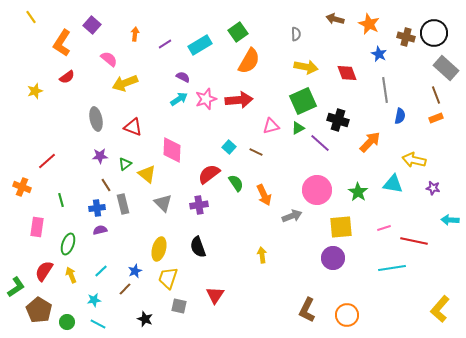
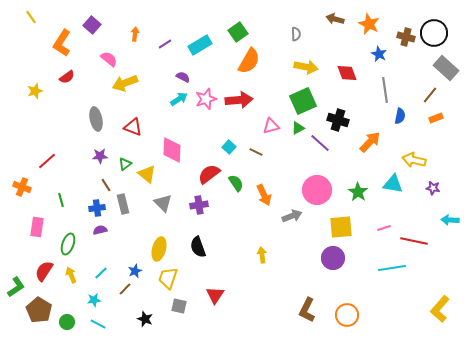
brown line at (436, 95): moved 6 px left; rotated 60 degrees clockwise
cyan line at (101, 271): moved 2 px down
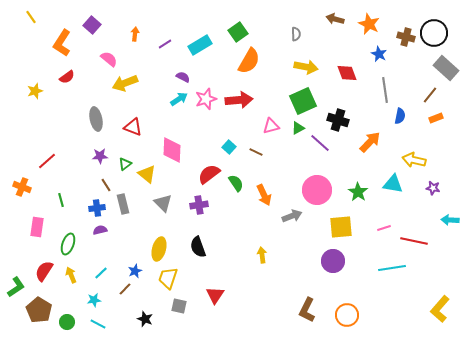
purple circle at (333, 258): moved 3 px down
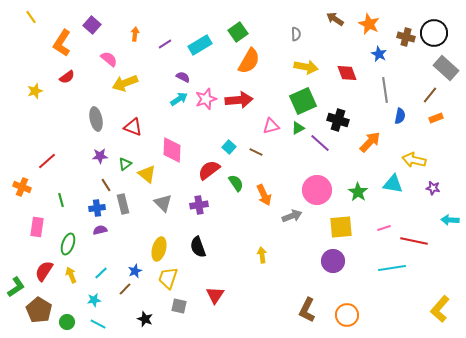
brown arrow at (335, 19): rotated 18 degrees clockwise
red semicircle at (209, 174): moved 4 px up
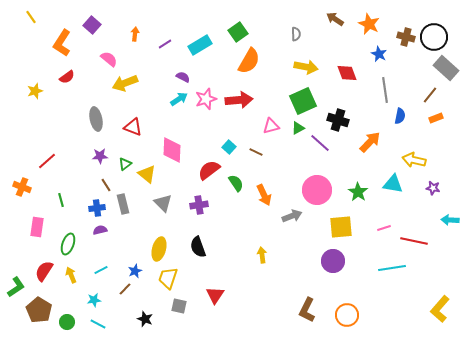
black circle at (434, 33): moved 4 px down
cyan line at (101, 273): moved 3 px up; rotated 16 degrees clockwise
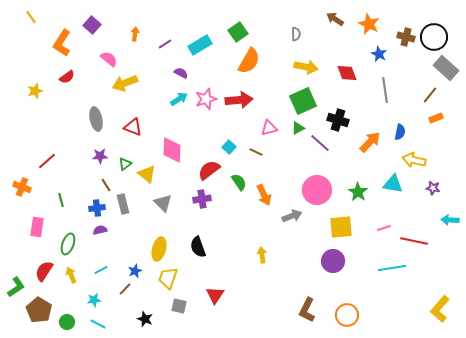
purple semicircle at (183, 77): moved 2 px left, 4 px up
blue semicircle at (400, 116): moved 16 px down
pink triangle at (271, 126): moved 2 px left, 2 px down
green semicircle at (236, 183): moved 3 px right, 1 px up
purple cross at (199, 205): moved 3 px right, 6 px up
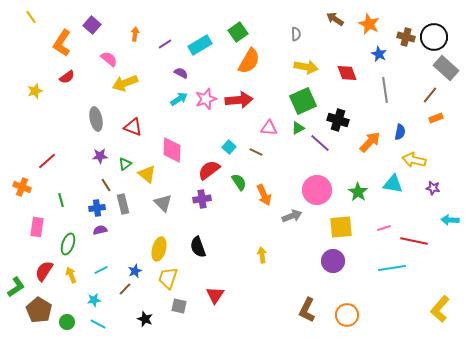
pink triangle at (269, 128): rotated 18 degrees clockwise
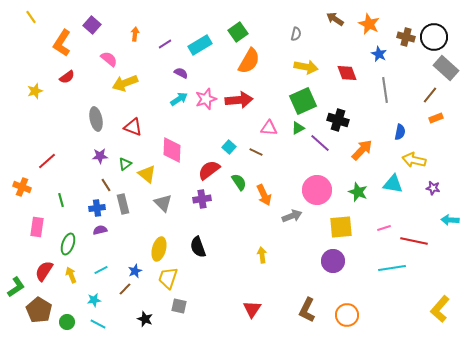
gray semicircle at (296, 34): rotated 16 degrees clockwise
orange arrow at (370, 142): moved 8 px left, 8 px down
green star at (358, 192): rotated 12 degrees counterclockwise
red triangle at (215, 295): moved 37 px right, 14 px down
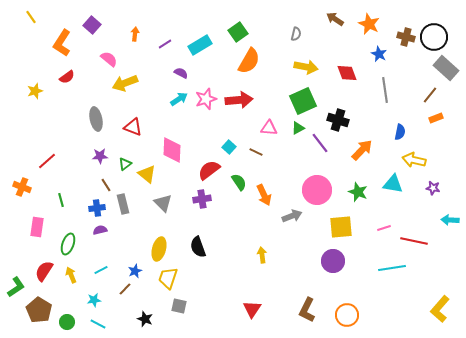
purple line at (320, 143): rotated 10 degrees clockwise
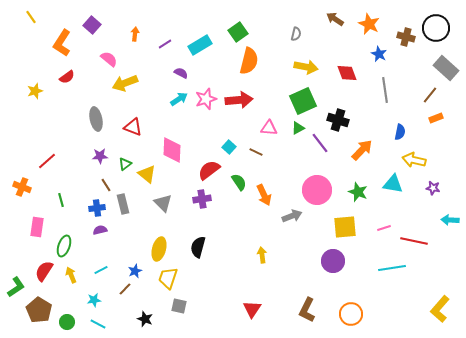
black circle at (434, 37): moved 2 px right, 9 px up
orange semicircle at (249, 61): rotated 16 degrees counterclockwise
yellow square at (341, 227): moved 4 px right
green ellipse at (68, 244): moved 4 px left, 2 px down
black semicircle at (198, 247): rotated 35 degrees clockwise
orange circle at (347, 315): moved 4 px right, 1 px up
